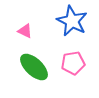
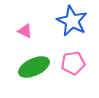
green ellipse: rotated 68 degrees counterclockwise
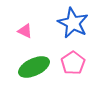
blue star: moved 1 px right, 2 px down
pink pentagon: rotated 25 degrees counterclockwise
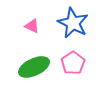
pink triangle: moved 7 px right, 5 px up
